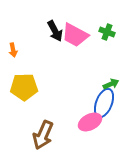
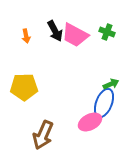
orange arrow: moved 13 px right, 14 px up
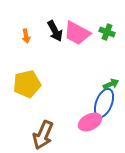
pink trapezoid: moved 2 px right, 2 px up
yellow pentagon: moved 3 px right, 3 px up; rotated 12 degrees counterclockwise
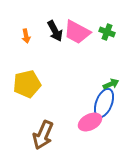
pink trapezoid: moved 1 px up
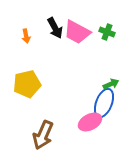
black arrow: moved 3 px up
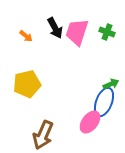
pink trapezoid: rotated 80 degrees clockwise
orange arrow: rotated 40 degrees counterclockwise
blue ellipse: moved 1 px up
pink ellipse: rotated 25 degrees counterclockwise
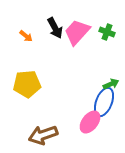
pink trapezoid: rotated 24 degrees clockwise
yellow pentagon: rotated 8 degrees clockwise
brown arrow: rotated 48 degrees clockwise
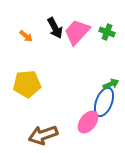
pink ellipse: moved 2 px left
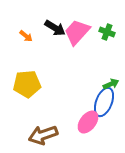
black arrow: rotated 30 degrees counterclockwise
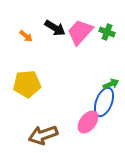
pink trapezoid: moved 3 px right
